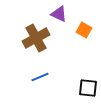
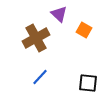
purple triangle: rotated 18 degrees clockwise
blue line: rotated 24 degrees counterclockwise
black square: moved 5 px up
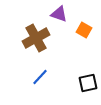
purple triangle: rotated 24 degrees counterclockwise
black square: rotated 18 degrees counterclockwise
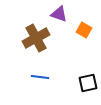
blue line: rotated 54 degrees clockwise
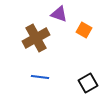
black square: rotated 18 degrees counterclockwise
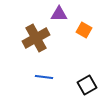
purple triangle: rotated 18 degrees counterclockwise
blue line: moved 4 px right
black square: moved 1 px left, 2 px down
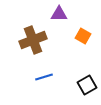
orange square: moved 1 px left, 6 px down
brown cross: moved 3 px left, 2 px down; rotated 8 degrees clockwise
blue line: rotated 24 degrees counterclockwise
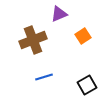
purple triangle: rotated 24 degrees counterclockwise
orange square: rotated 28 degrees clockwise
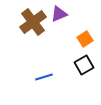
orange square: moved 2 px right, 3 px down
brown cross: moved 18 px up; rotated 16 degrees counterclockwise
black square: moved 3 px left, 20 px up
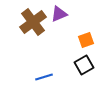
orange square: moved 1 px right, 1 px down; rotated 14 degrees clockwise
